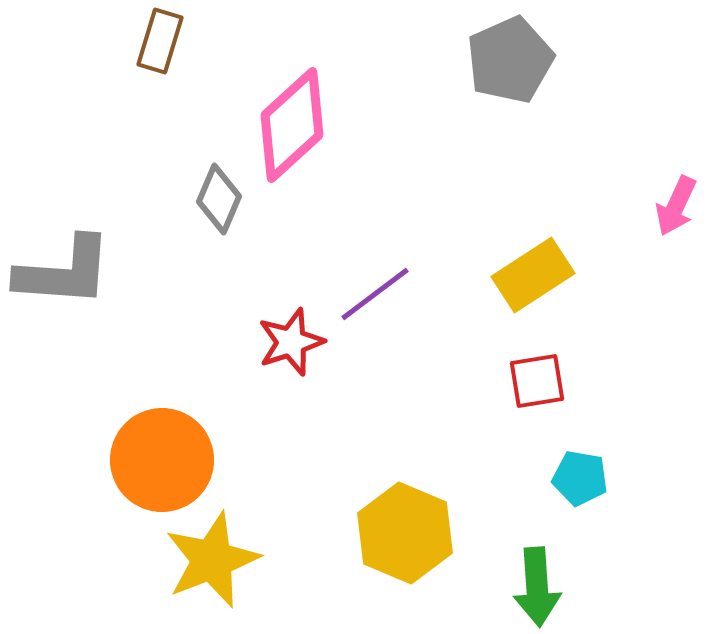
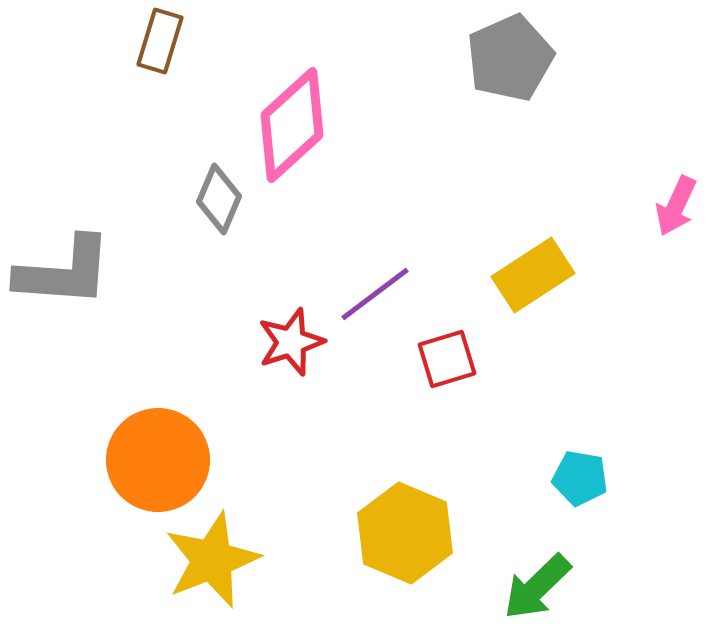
gray pentagon: moved 2 px up
red square: moved 90 px left, 22 px up; rotated 8 degrees counterclockwise
orange circle: moved 4 px left
green arrow: rotated 50 degrees clockwise
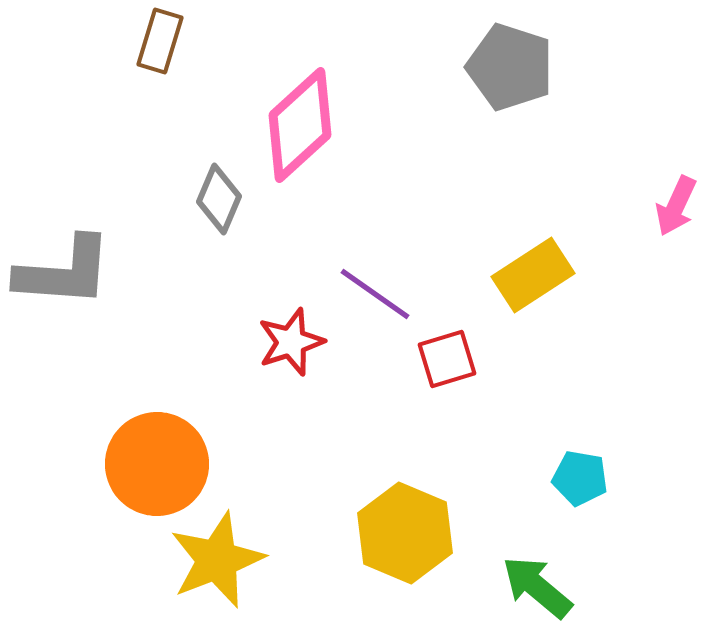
gray pentagon: moved 9 px down; rotated 30 degrees counterclockwise
pink diamond: moved 8 px right
purple line: rotated 72 degrees clockwise
orange circle: moved 1 px left, 4 px down
yellow star: moved 5 px right
green arrow: rotated 84 degrees clockwise
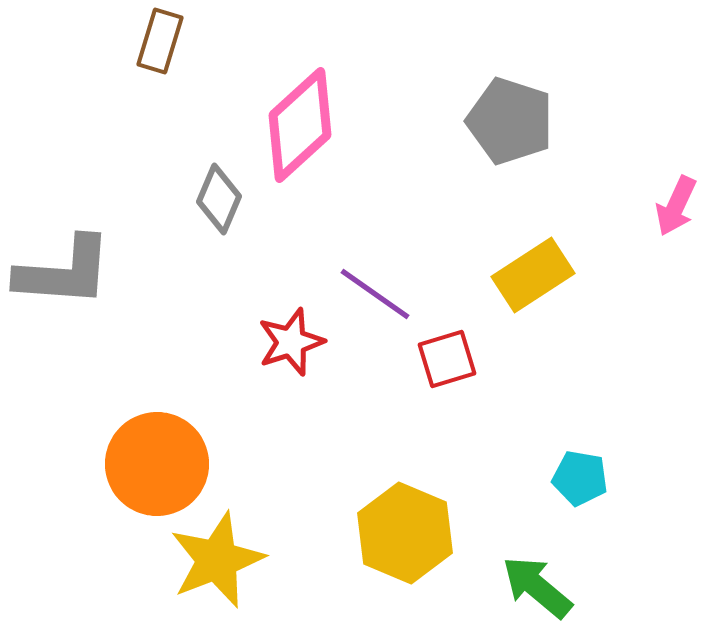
gray pentagon: moved 54 px down
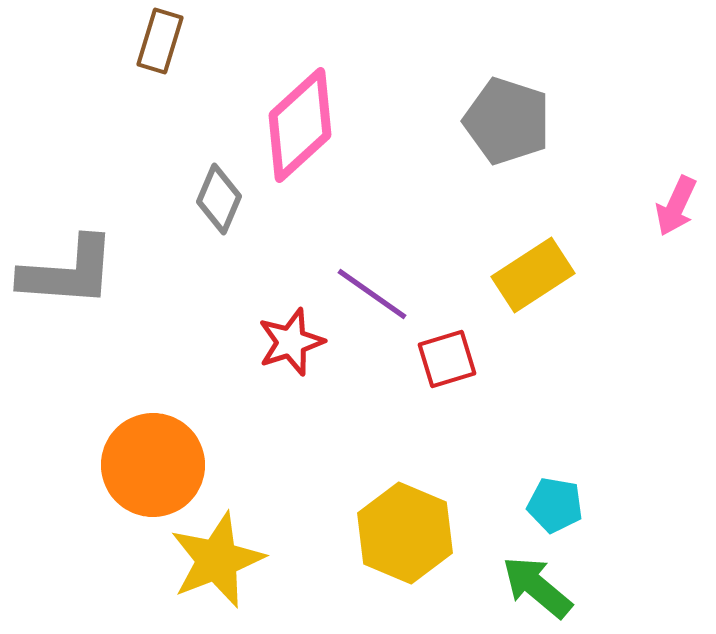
gray pentagon: moved 3 px left
gray L-shape: moved 4 px right
purple line: moved 3 px left
orange circle: moved 4 px left, 1 px down
cyan pentagon: moved 25 px left, 27 px down
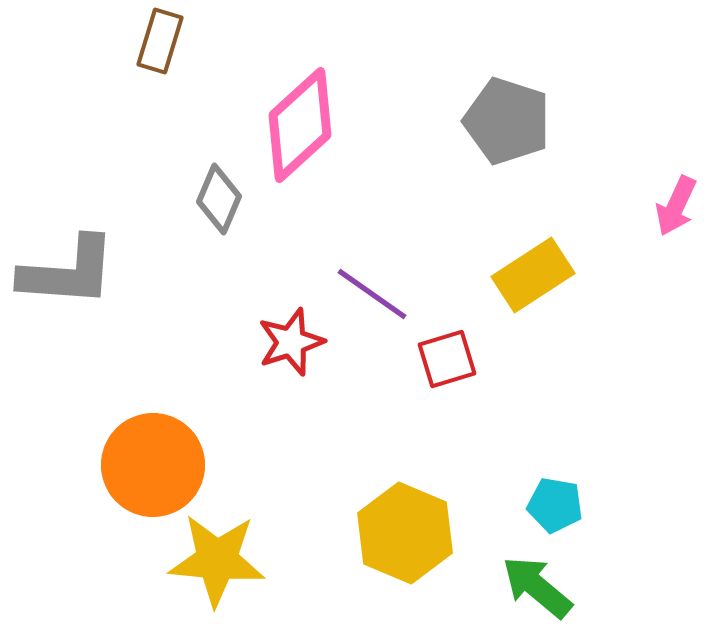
yellow star: rotated 26 degrees clockwise
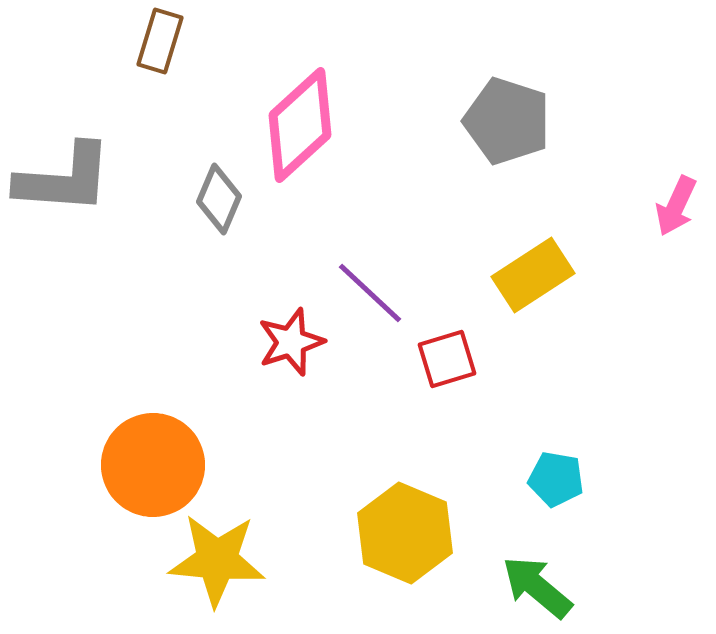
gray L-shape: moved 4 px left, 93 px up
purple line: moved 2 px left, 1 px up; rotated 8 degrees clockwise
cyan pentagon: moved 1 px right, 26 px up
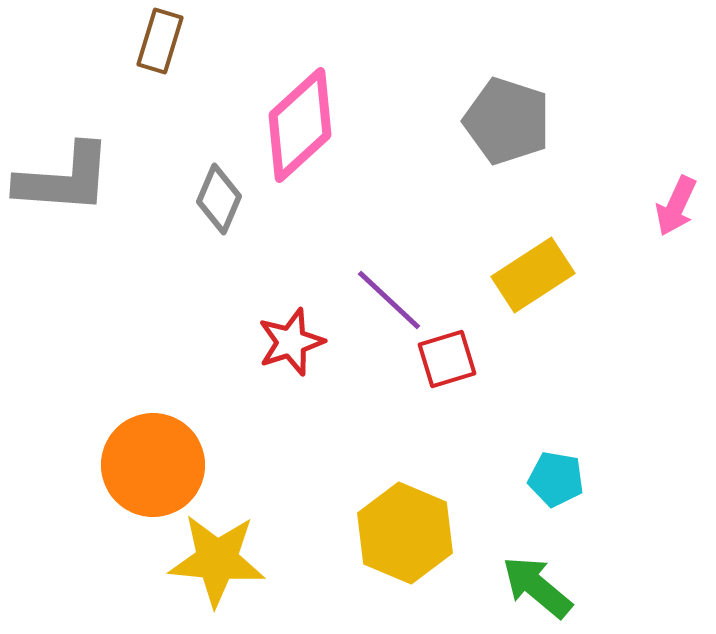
purple line: moved 19 px right, 7 px down
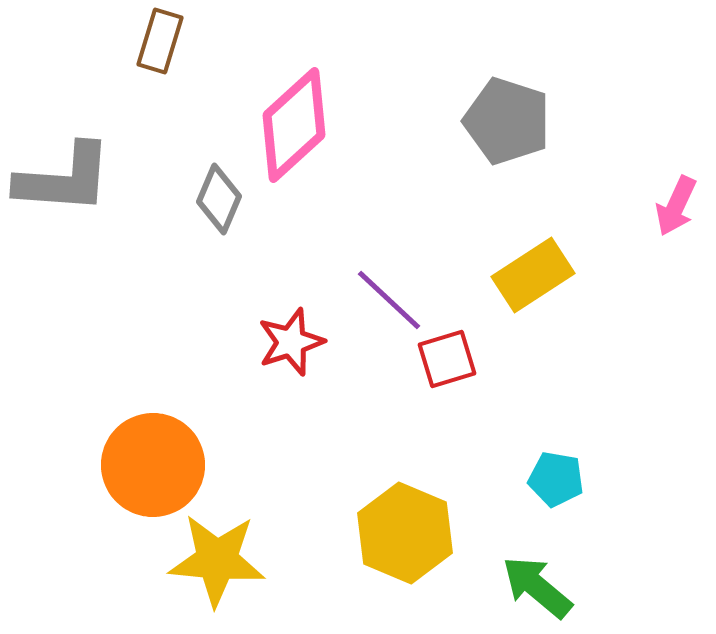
pink diamond: moved 6 px left
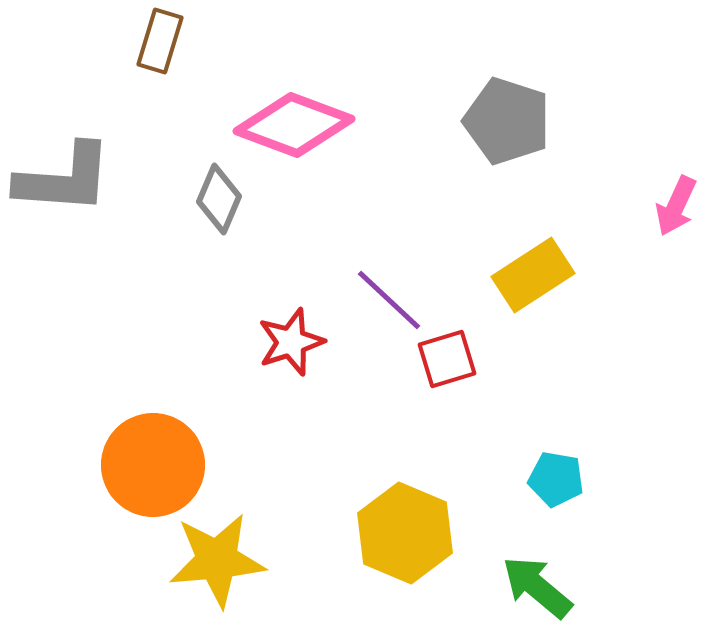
pink diamond: rotated 63 degrees clockwise
yellow star: rotated 10 degrees counterclockwise
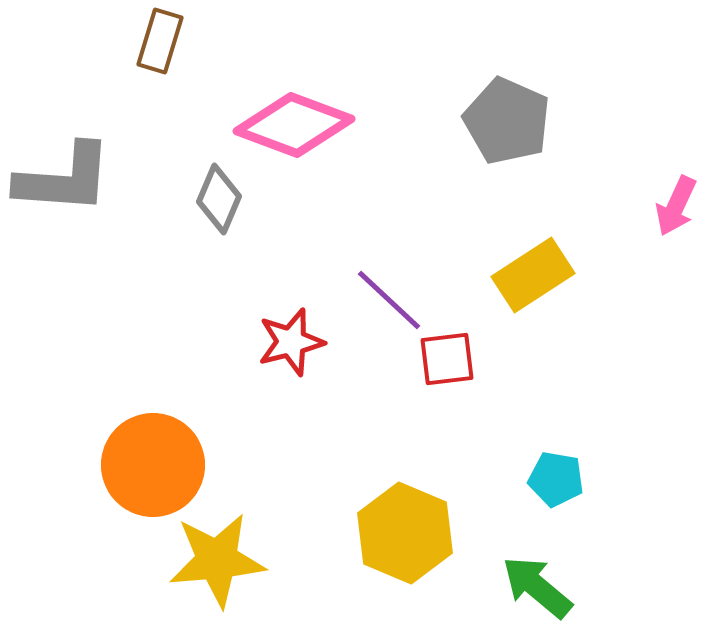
gray pentagon: rotated 6 degrees clockwise
red star: rotated 4 degrees clockwise
red square: rotated 10 degrees clockwise
